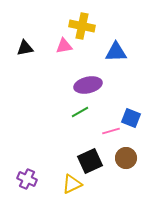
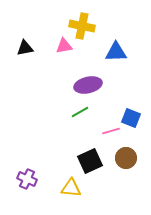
yellow triangle: moved 1 px left, 4 px down; rotated 30 degrees clockwise
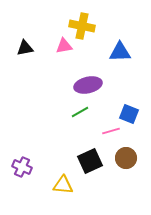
blue triangle: moved 4 px right
blue square: moved 2 px left, 4 px up
purple cross: moved 5 px left, 12 px up
yellow triangle: moved 8 px left, 3 px up
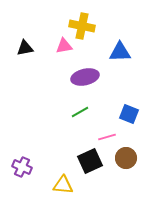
purple ellipse: moved 3 px left, 8 px up
pink line: moved 4 px left, 6 px down
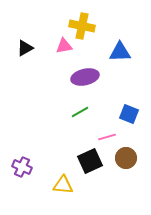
black triangle: rotated 18 degrees counterclockwise
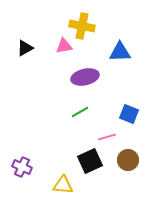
brown circle: moved 2 px right, 2 px down
